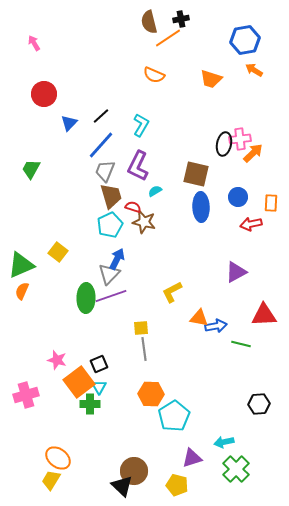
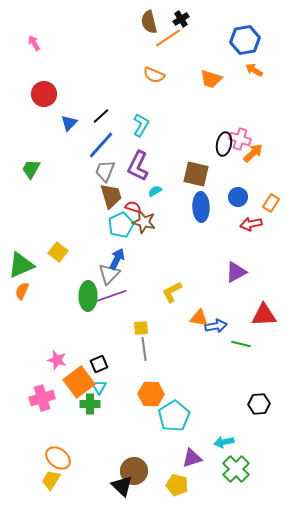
black cross at (181, 19): rotated 21 degrees counterclockwise
pink cross at (240, 139): rotated 25 degrees clockwise
orange rectangle at (271, 203): rotated 30 degrees clockwise
cyan pentagon at (110, 225): moved 11 px right
green ellipse at (86, 298): moved 2 px right, 2 px up
pink cross at (26, 395): moved 16 px right, 3 px down
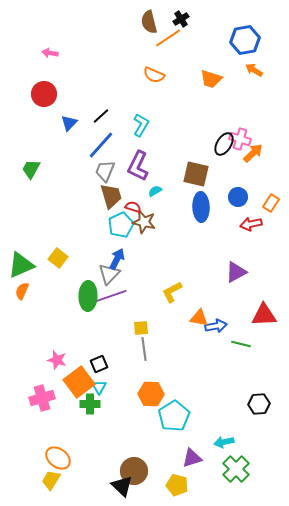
pink arrow at (34, 43): moved 16 px right, 10 px down; rotated 49 degrees counterclockwise
black ellipse at (224, 144): rotated 20 degrees clockwise
yellow square at (58, 252): moved 6 px down
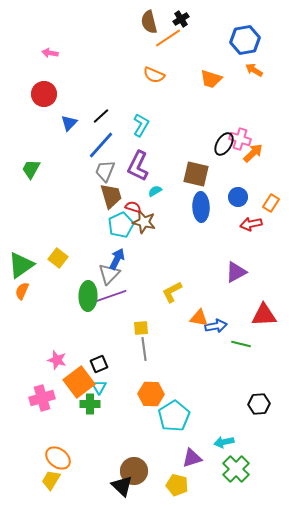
green triangle at (21, 265): rotated 12 degrees counterclockwise
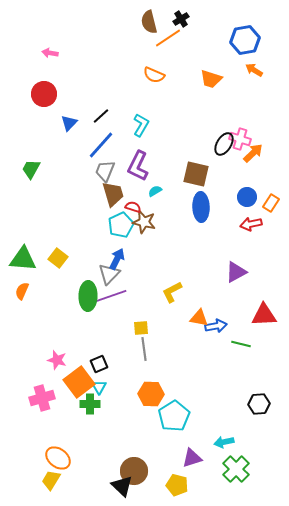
brown trapezoid at (111, 196): moved 2 px right, 2 px up
blue circle at (238, 197): moved 9 px right
green triangle at (21, 265): moved 2 px right, 6 px up; rotated 40 degrees clockwise
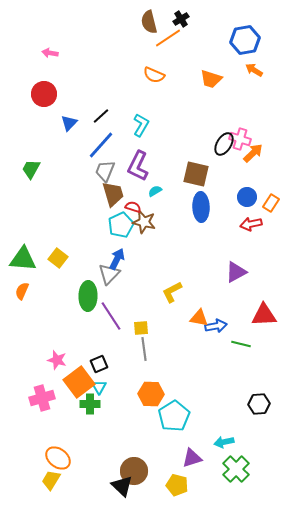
purple line at (111, 296): moved 20 px down; rotated 76 degrees clockwise
